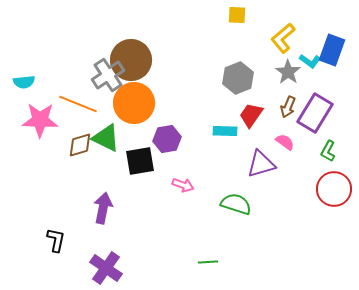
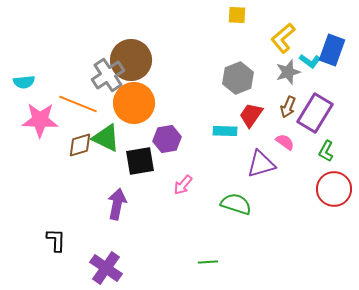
gray star: rotated 20 degrees clockwise
green L-shape: moved 2 px left
pink arrow: rotated 110 degrees clockwise
purple arrow: moved 14 px right, 4 px up
black L-shape: rotated 10 degrees counterclockwise
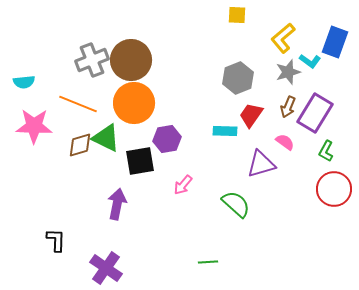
blue rectangle: moved 3 px right, 8 px up
gray cross: moved 16 px left, 15 px up; rotated 12 degrees clockwise
pink star: moved 6 px left, 6 px down
green semicircle: rotated 24 degrees clockwise
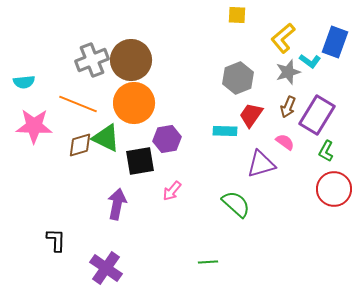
purple rectangle: moved 2 px right, 2 px down
pink arrow: moved 11 px left, 6 px down
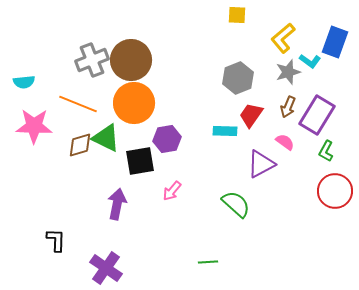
purple triangle: rotated 12 degrees counterclockwise
red circle: moved 1 px right, 2 px down
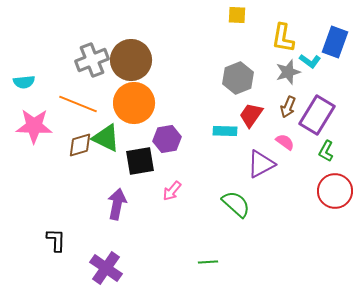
yellow L-shape: rotated 40 degrees counterclockwise
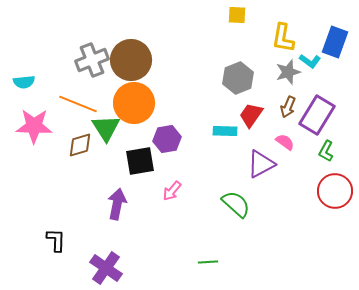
green triangle: moved 10 px up; rotated 32 degrees clockwise
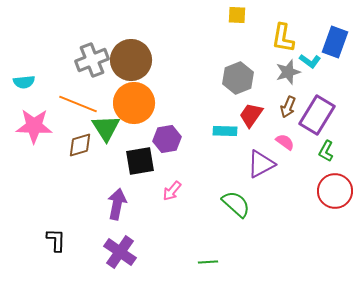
purple cross: moved 14 px right, 16 px up
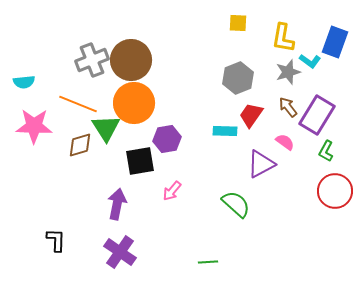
yellow square: moved 1 px right, 8 px down
brown arrow: rotated 120 degrees clockwise
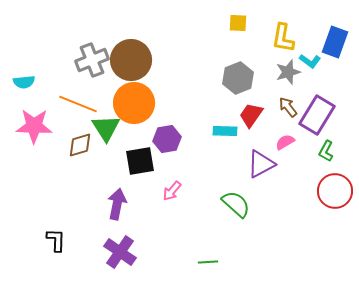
pink semicircle: rotated 66 degrees counterclockwise
